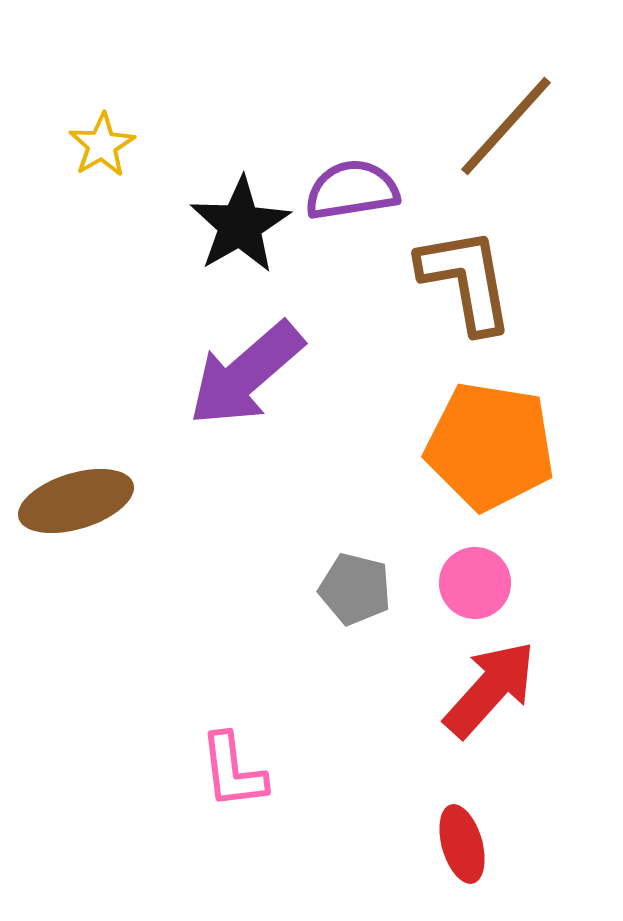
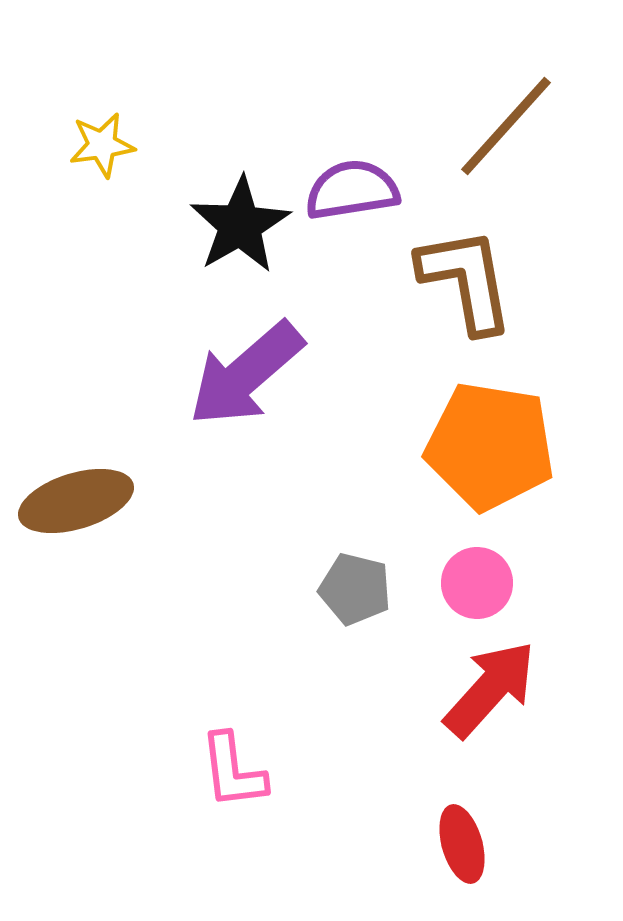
yellow star: rotated 22 degrees clockwise
pink circle: moved 2 px right
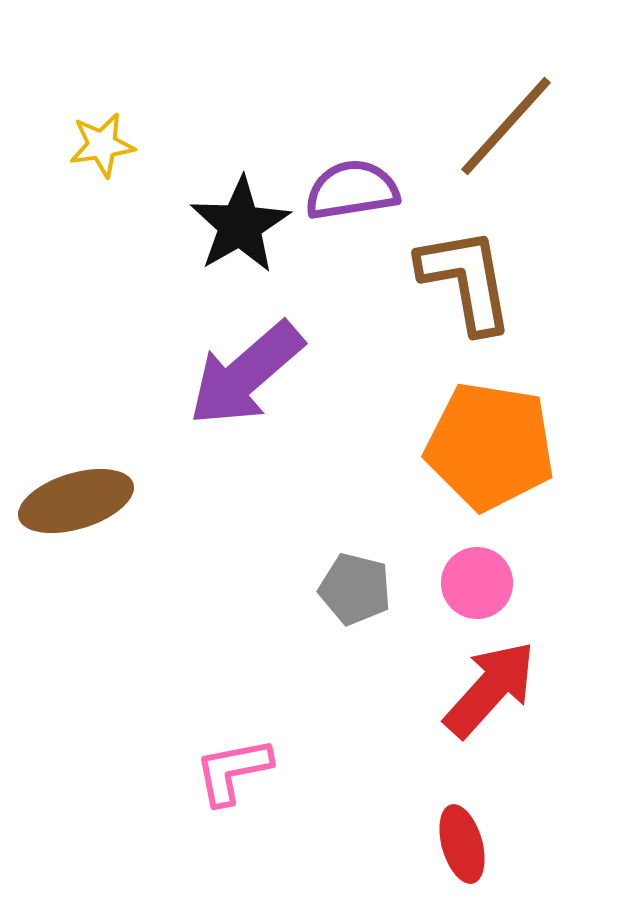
pink L-shape: rotated 86 degrees clockwise
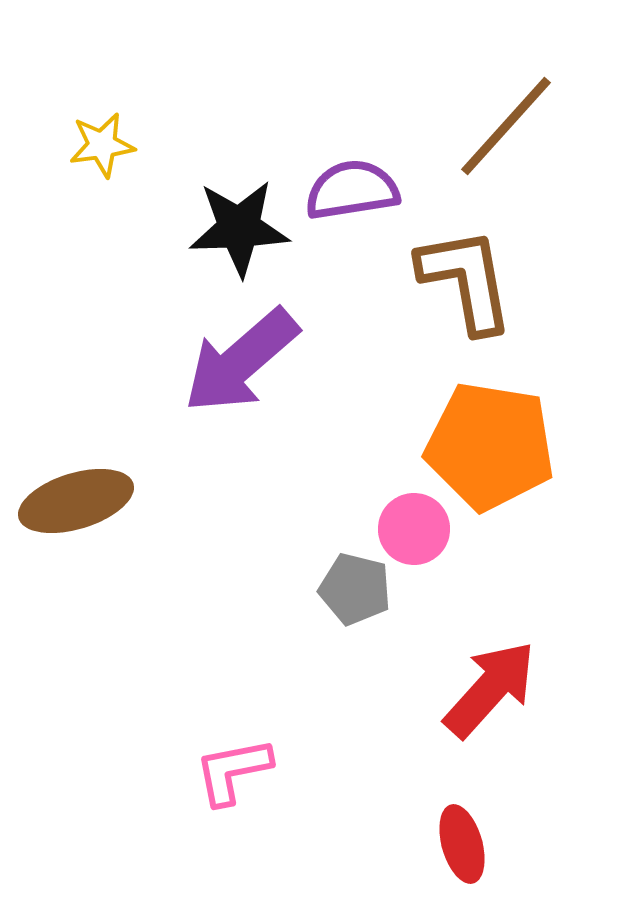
black star: moved 1 px left, 3 px down; rotated 28 degrees clockwise
purple arrow: moved 5 px left, 13 px up
pink circle: moved 63 px left, 54 px up
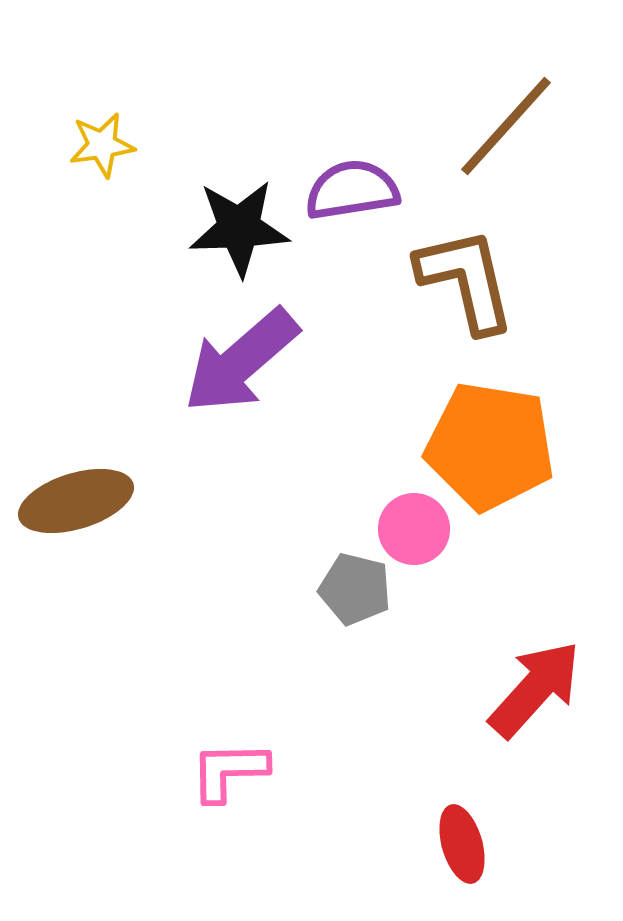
brown L-shape: rotated 3 degrees counterclockwise
red arrow: moved 45 px right
pink L-shape: moved 4 px left; rotated 10 degrees clockwise
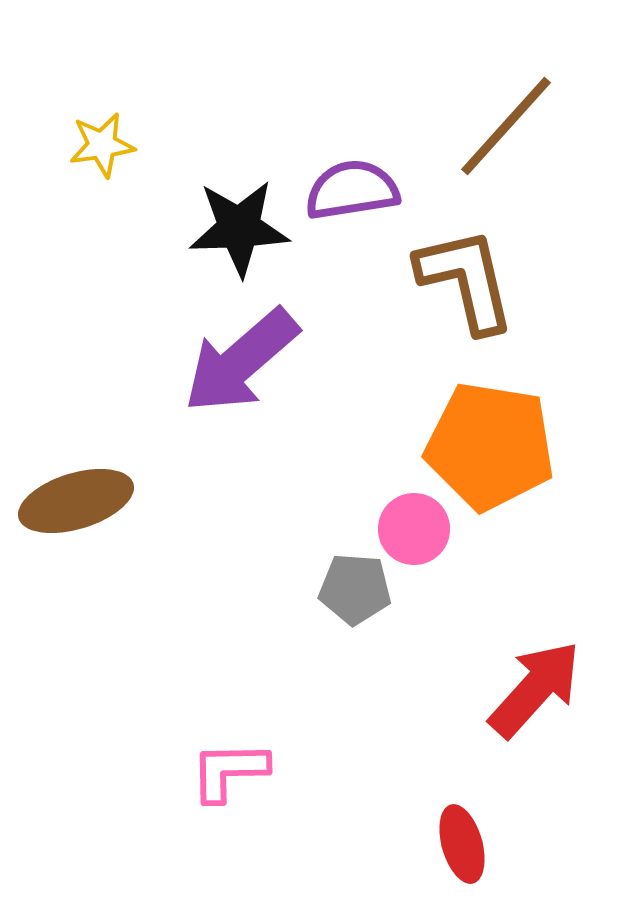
gray pentagon: rotated 10 degrees counterclockwise
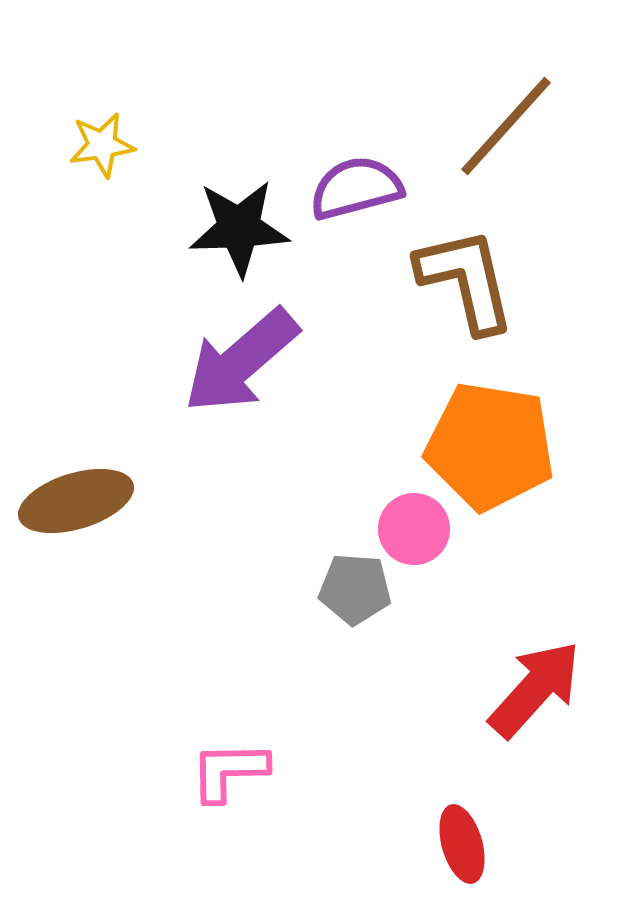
purple semicircle: moved 4 px right, 2 px up; rotated 6 degrees counterclockwise
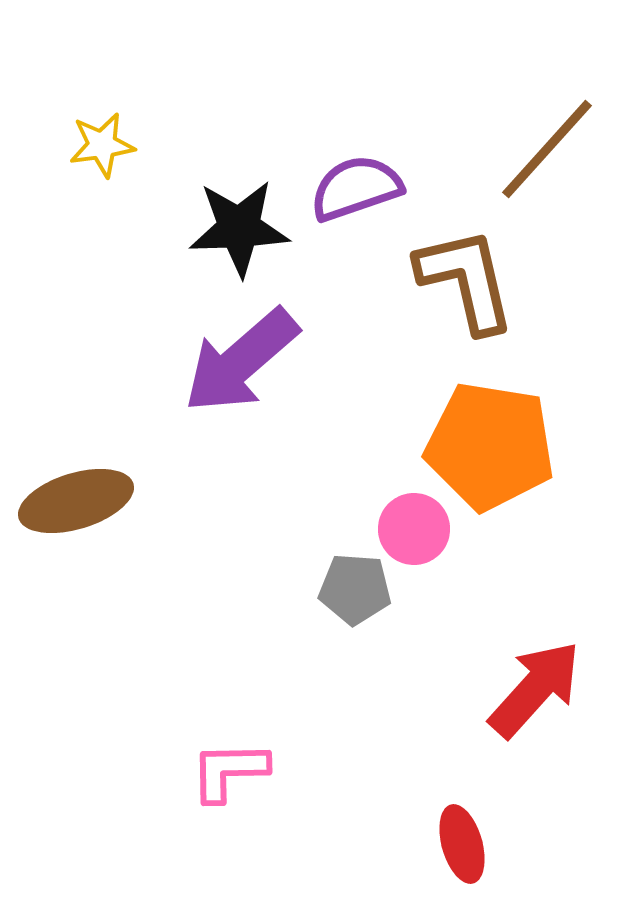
brown line: moved 41 px right, 23 px down
purple semicircle: rotated 4 degrees counterclockwise
